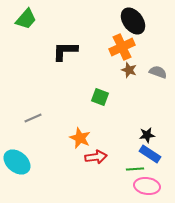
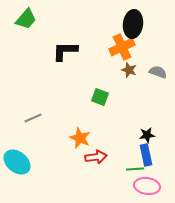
black ellipse: moved 3 px down; rotated 44 degrees clockwise
blue rectangle: moved 4 px left, 1 px down; rotated 45 degrees clockwise
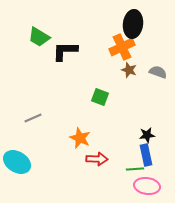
green trapezoid: moved 13 px right, 18 px down; rotated 80 degrees clockwise
red arrow: moved 1 px right, 2 px down; rotated 10 degrees clockwise
cyan ellipse: rotated 8 degrees counterclockwise
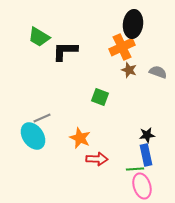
gray line: moved 9 px right
cyan ellipse: moved 16 px right, 26 px up; rotated 24 degrees clockwise
pink ellipse: moved 5 px left; rotated 65 degrees clockwise
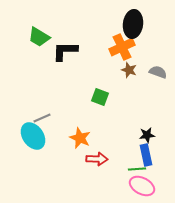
green line: moved 2 px right
pink ellipse: rotated 45 degrees counterclockwise
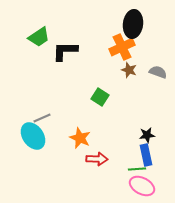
green trapezoid: rotated 65 degrees counterclockwise
green square: rotated 12 degrees clockwise
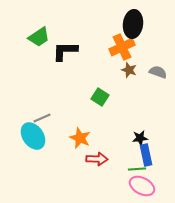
black star: moved 7 px left, 3 px down
